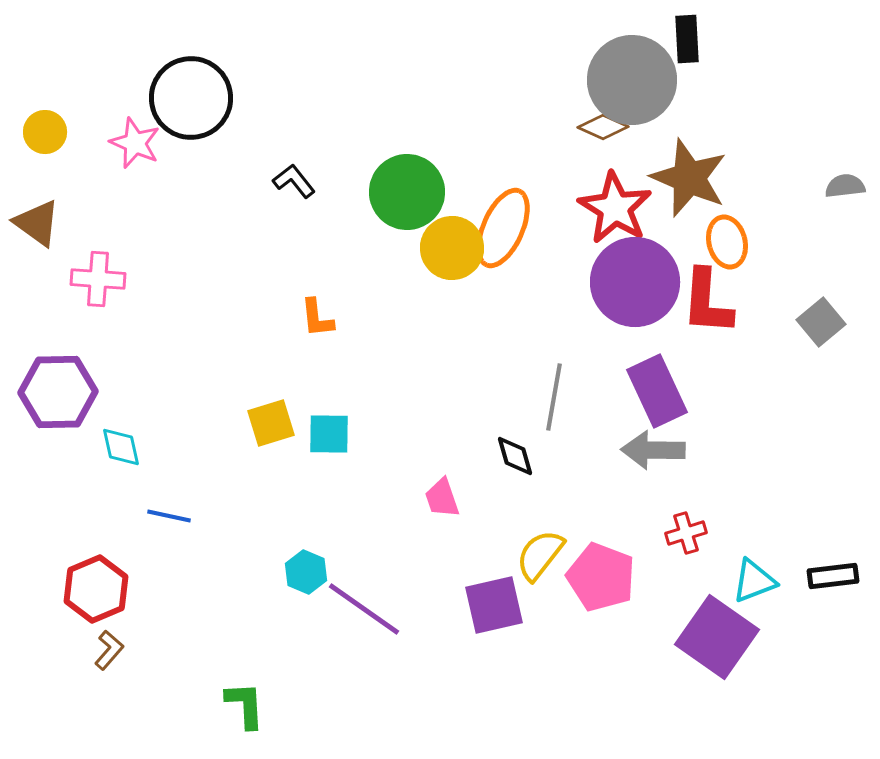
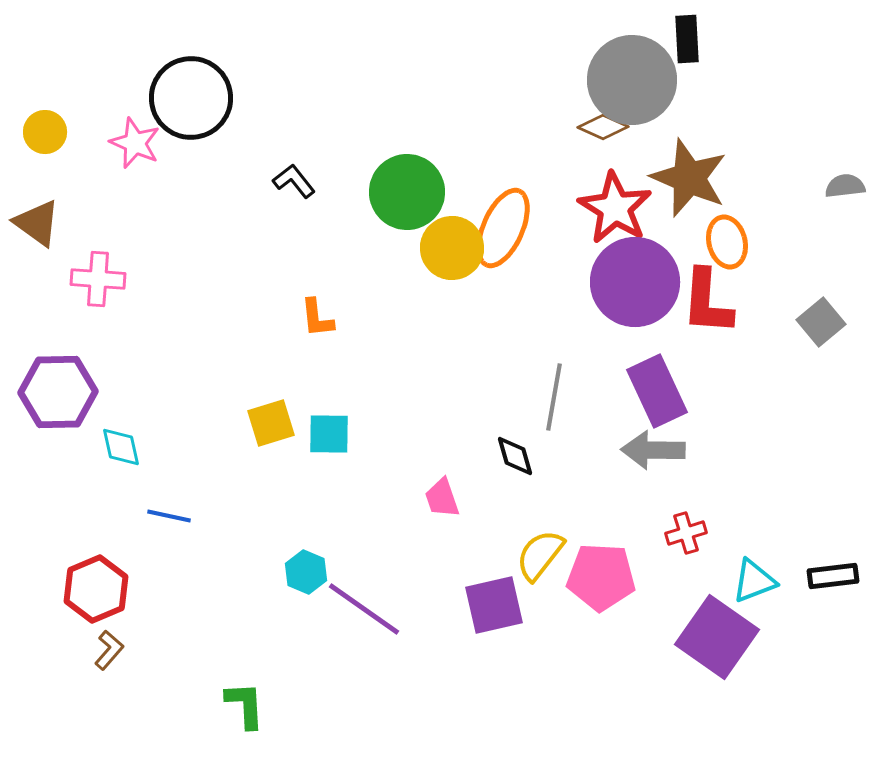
pink pentagon at (601, 577): rotated 18 degrees counterclockwise
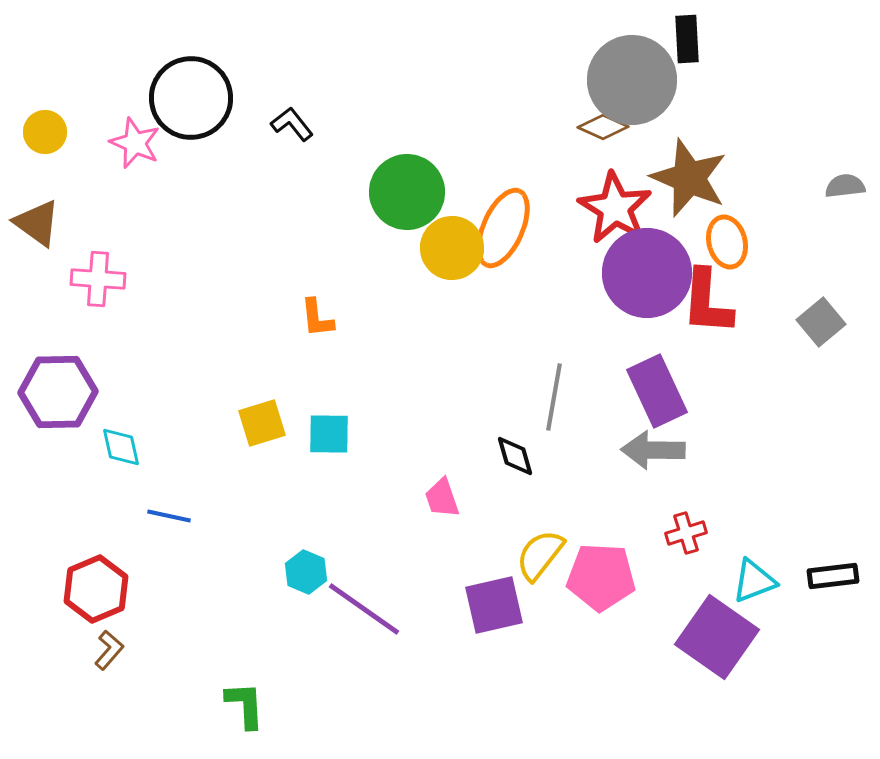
black L-shape at (294, 181): moved 2 px left, 57 px up
purple circle at (635, 282): moved 12 px right, 9 px up
yellow square at (271, 423): moved 9 px left
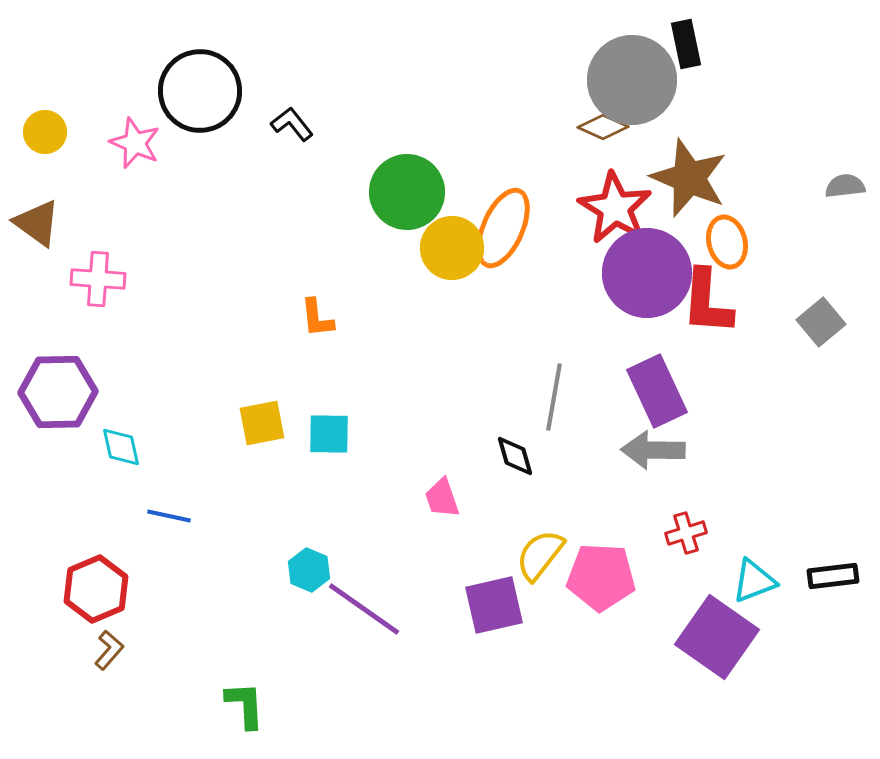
black rectangle at (687, 39): moved 1 px left, 5 px down; rotated 9 degrees counterclockwise
black circle at (191, 98): moved 9 px right, 7 px up
yellow square at (262, 423): rotated 6 degrees clockwise
cyan hexagon at (306, 572): moved 3 px right, 2 px up
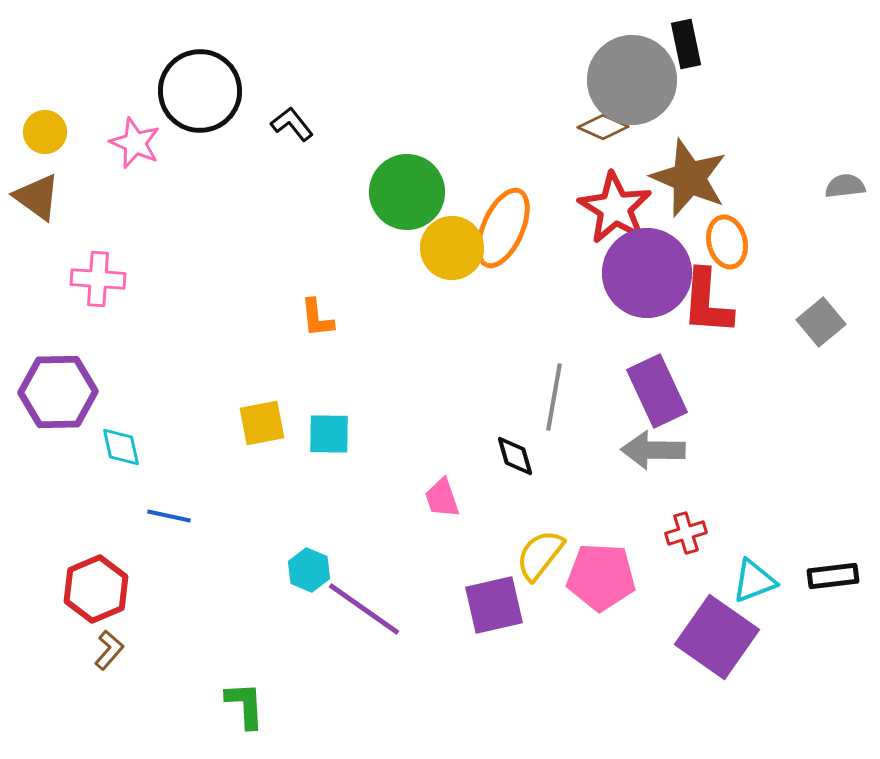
brown triangle at (37, 223): moved 26 px up
